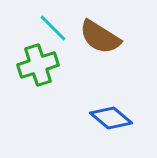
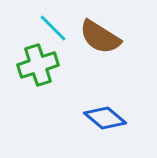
blue diamond: moved 6 px left
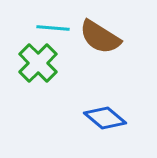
cyan line: rotated 40 degrees counterclockwise
green cross: moved 2 px up; rotated 27 degrees counterclockwise
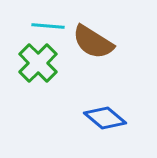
cyan line: moved 5 px left, 2 px up
brown semicircle: moved 7 px left, 5 px down
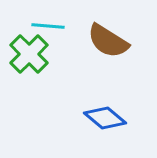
brown semicircle: moved 15 px right, 1 px up
green cross: moved 9 px left, 9 px up
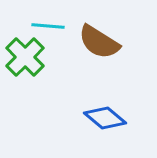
brown semicircle: moved 9 px left, 1 px down
green cross: moved 4 px left, 3 px down
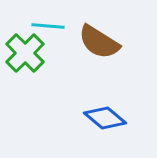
green cross: moved 4 px up
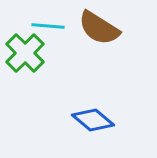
brown semicircle: moved 14 px up
blue diamond: moved 12 px left, 2 px down
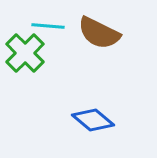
brown semicircle: moved 5 px down; rotated 6 degrees counterclockwise
